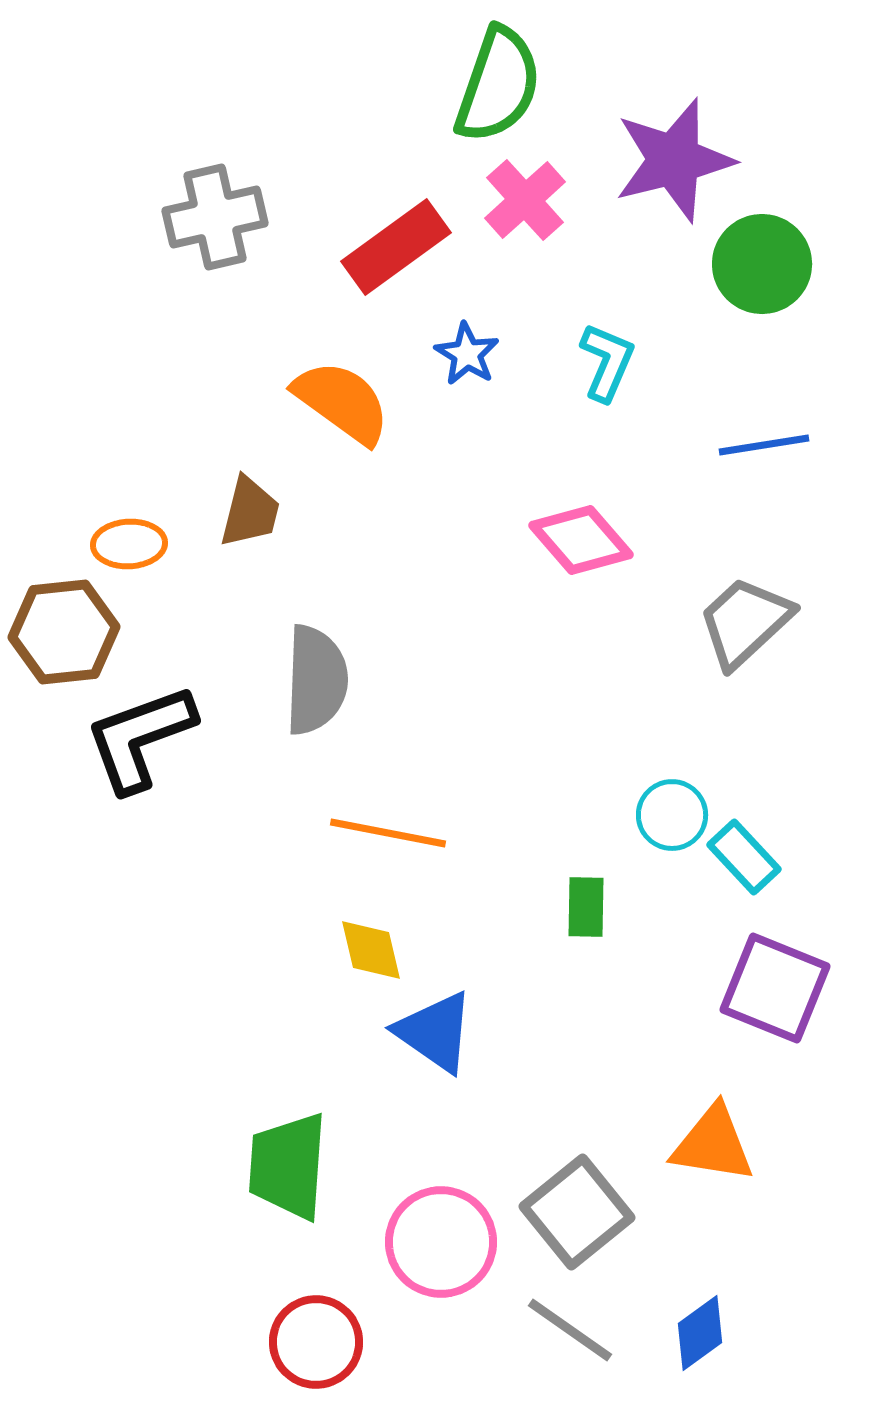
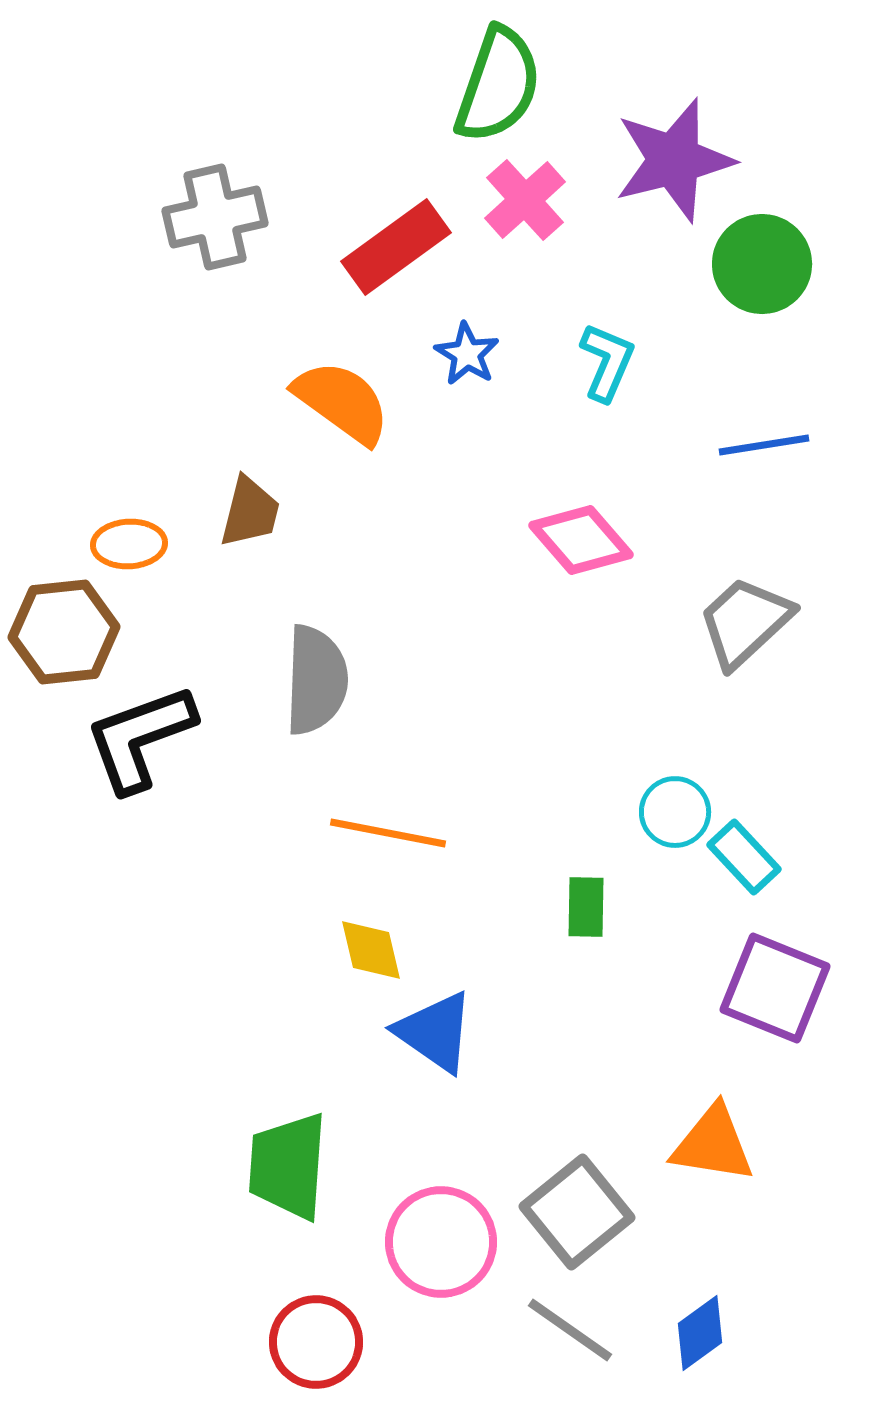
cyan circle: moved 3 px right, 3 px up
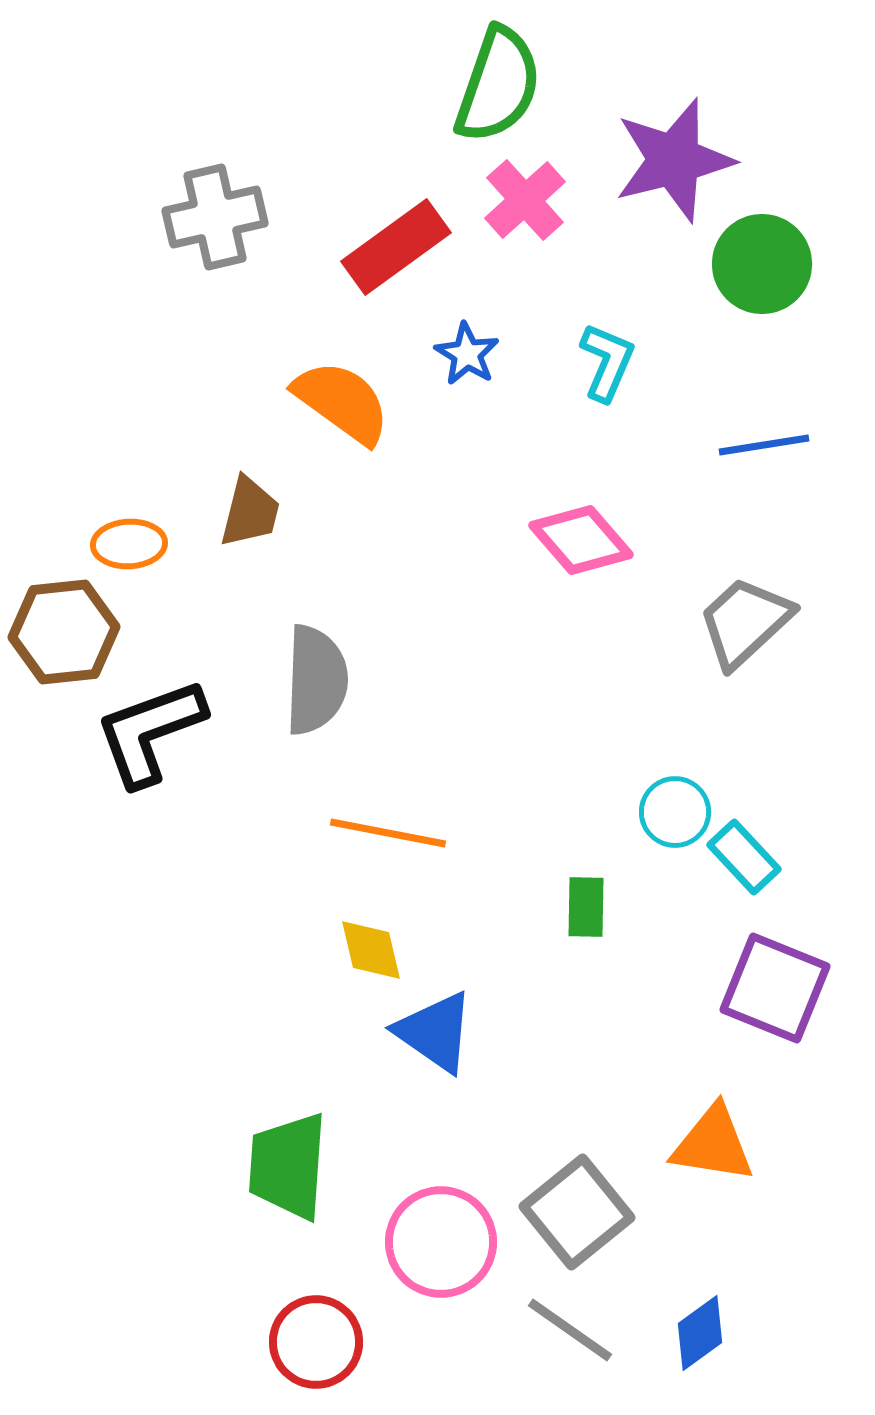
black L-shape: moved 10 px right, 6 px up
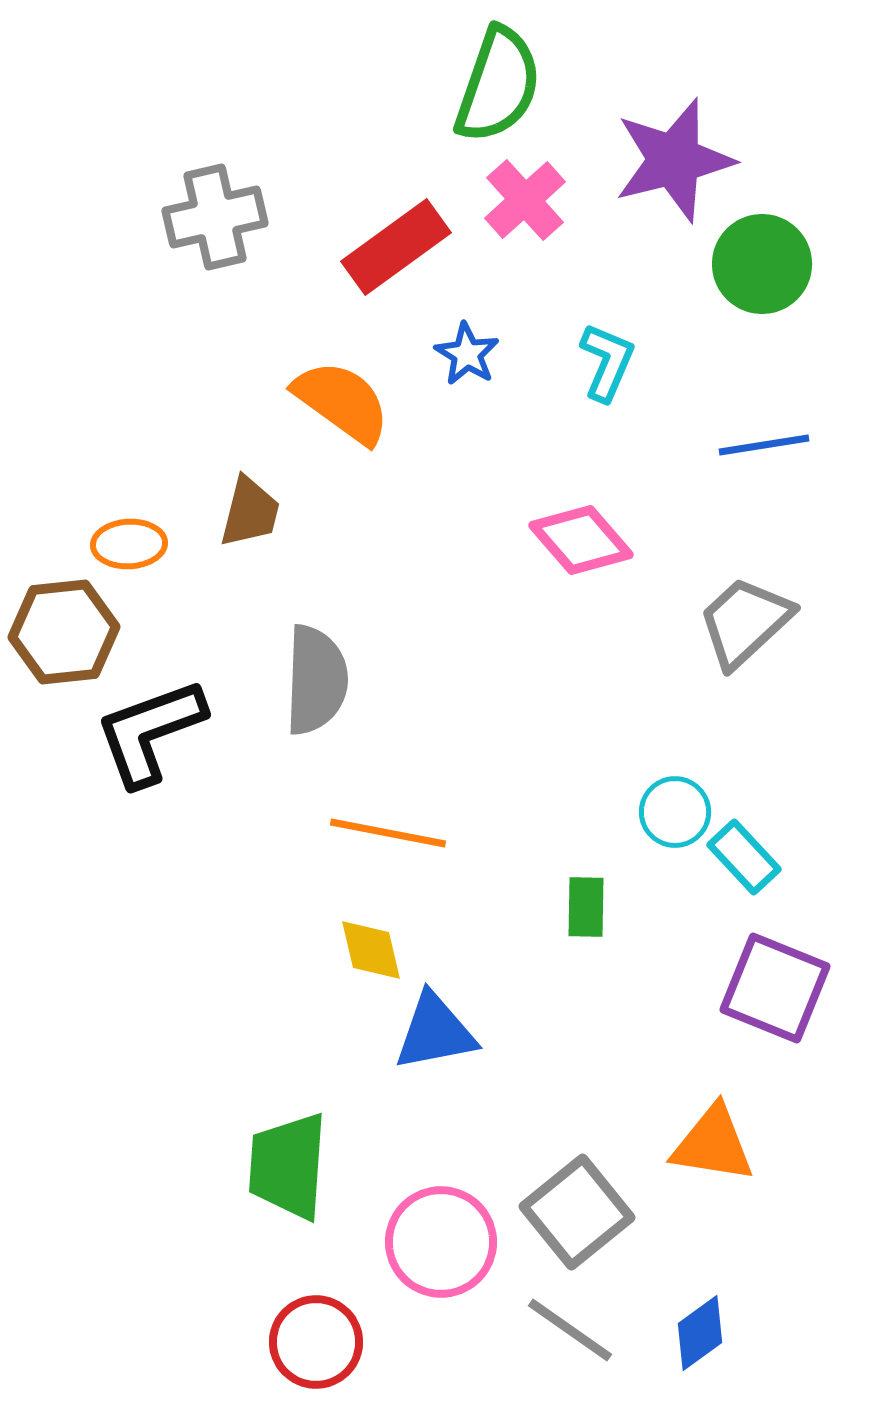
blue triangle: rotated 46 degrees counterclockwise
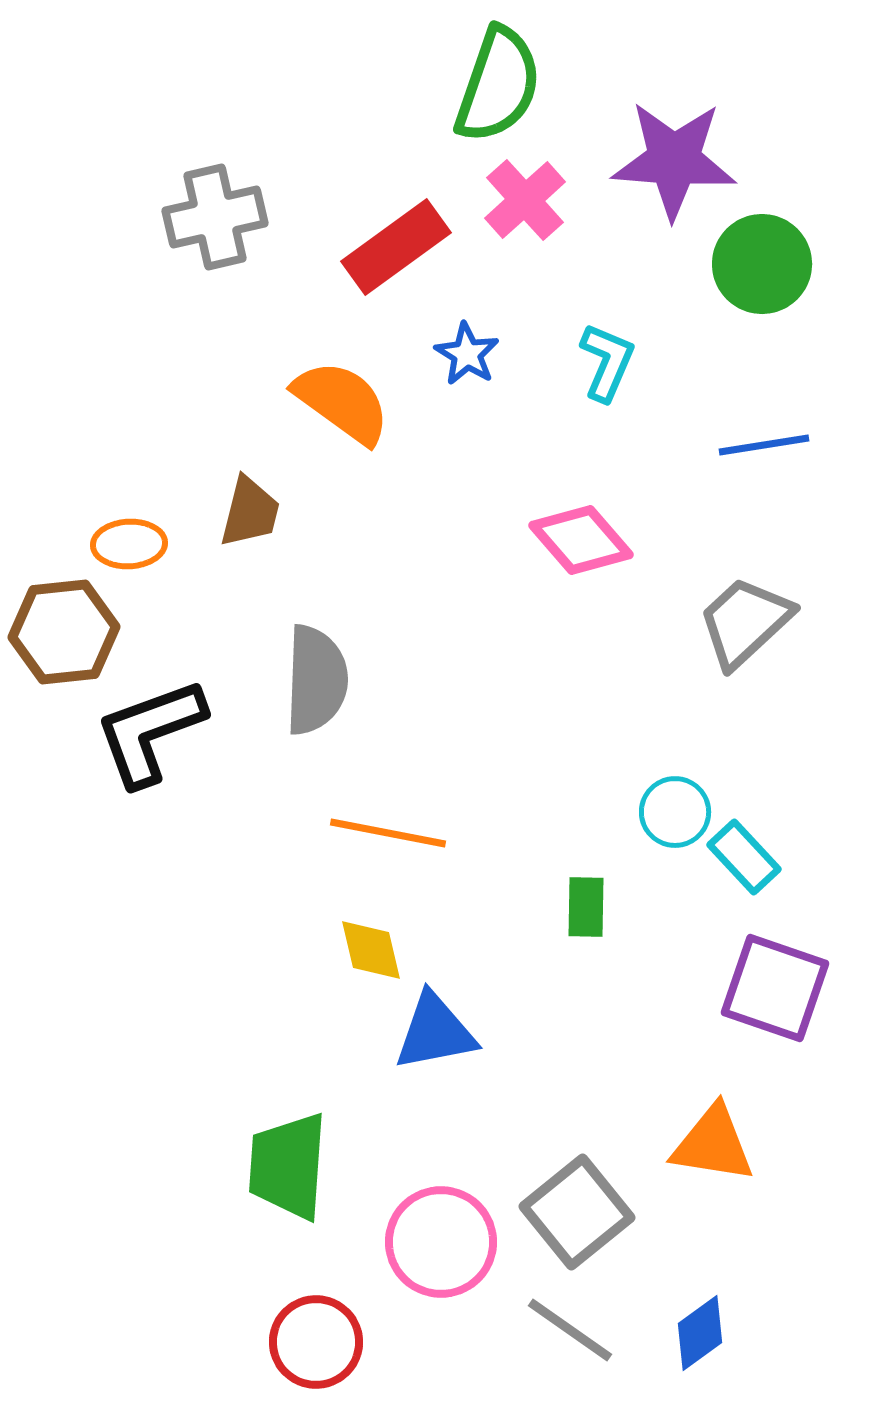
purple star: rotated 18 degrees clockwise
purple square: rotated 3 degrees counterclockwise
